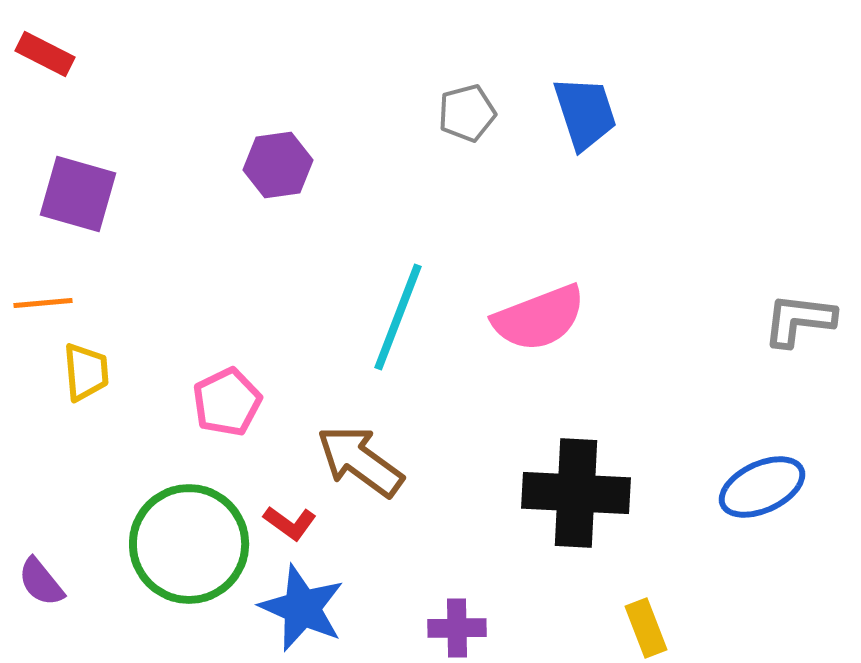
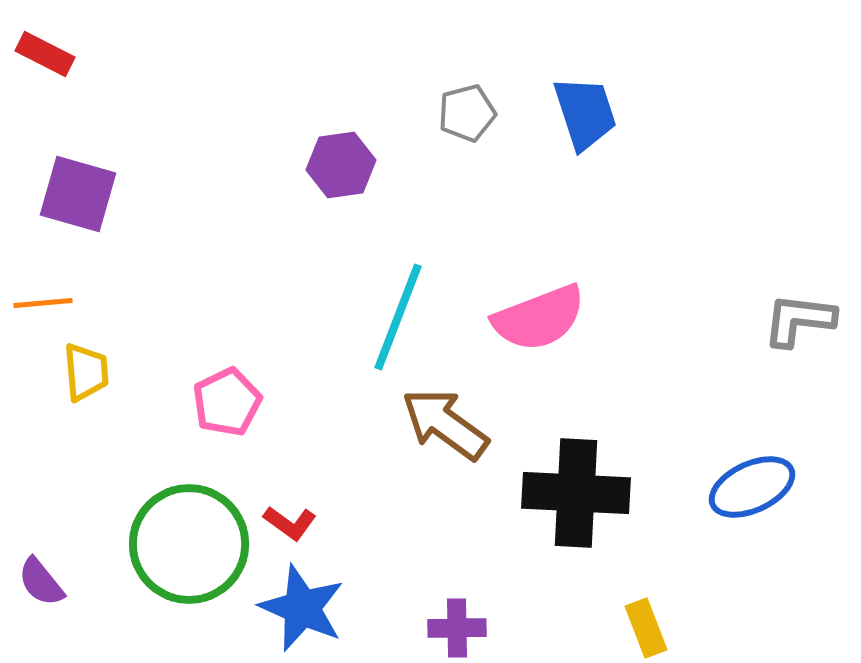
purple hexagon: moved 63 px right
brown arrow: moved 85 px right, 37 px up
blue ellipse: moved 10 px left
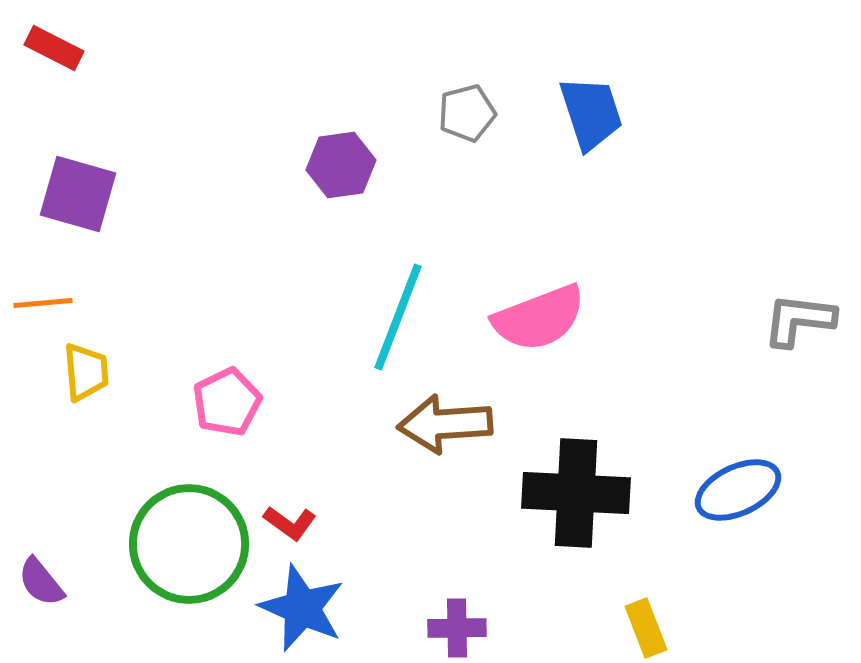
red rectangle: moved 9 px right, 6 px up
blue trapezoid: moved 6 px right
brown arrow: rotated 40 degrees counterclockwise
blue ellipse: moved 14 px left, 3 px down
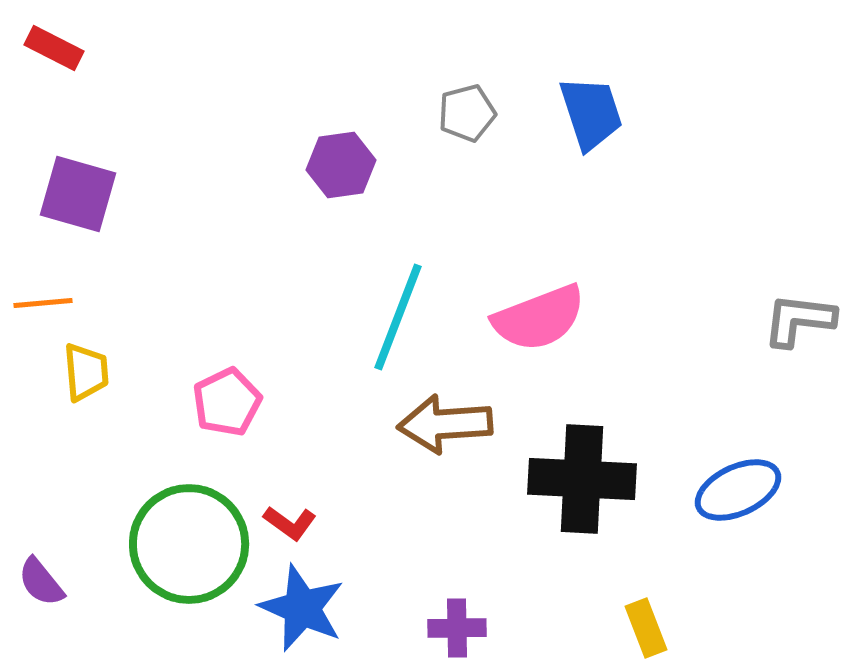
black cross: moved 6 px right, 14 px up
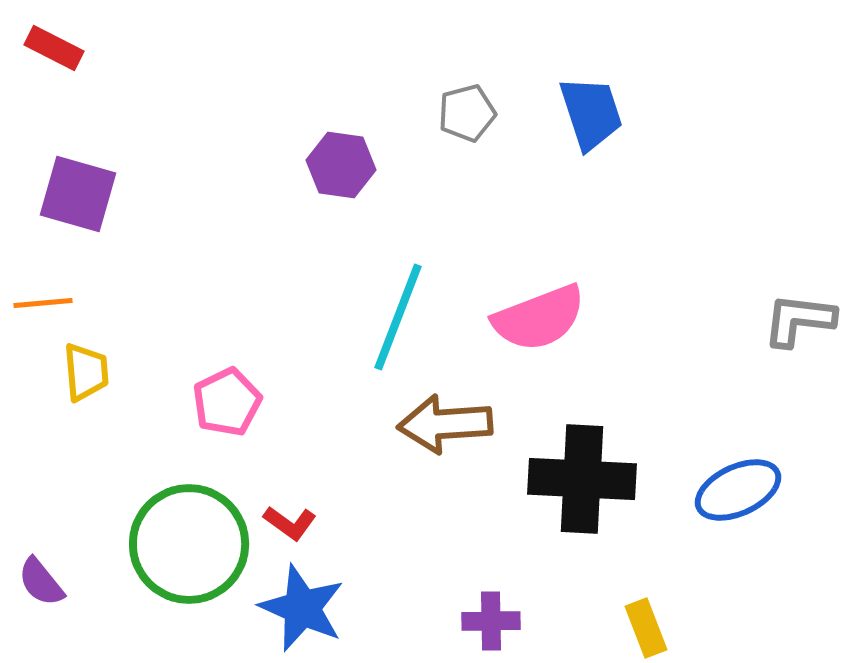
purple hexagon: rotated 16 degrees clockwise
purple cross: moved 34 px right, 7 px up
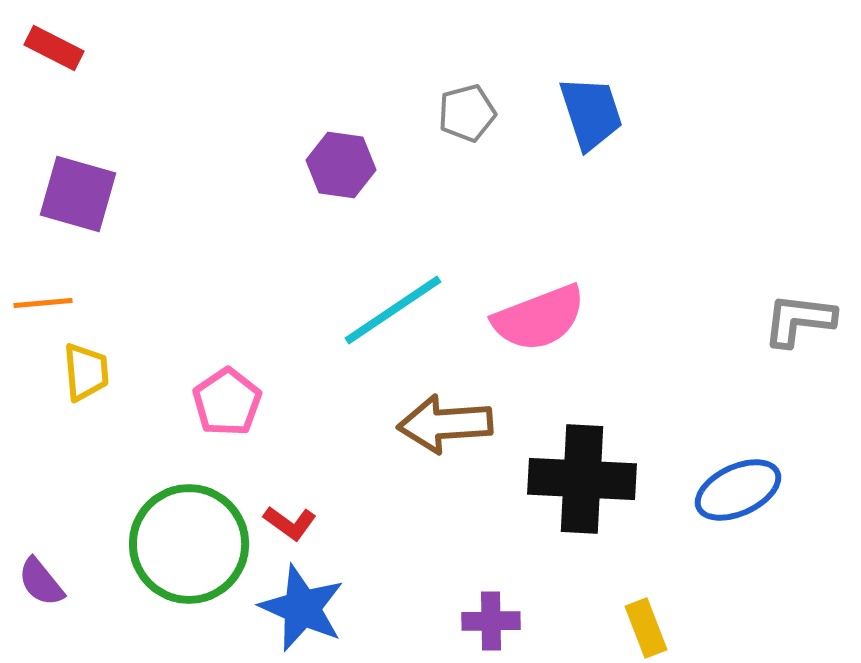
cyan line: moved 5 px left, 7 px up; rotated 35 degrees clockwise
pink pentagon: rotated 8 degrees counterclockwise
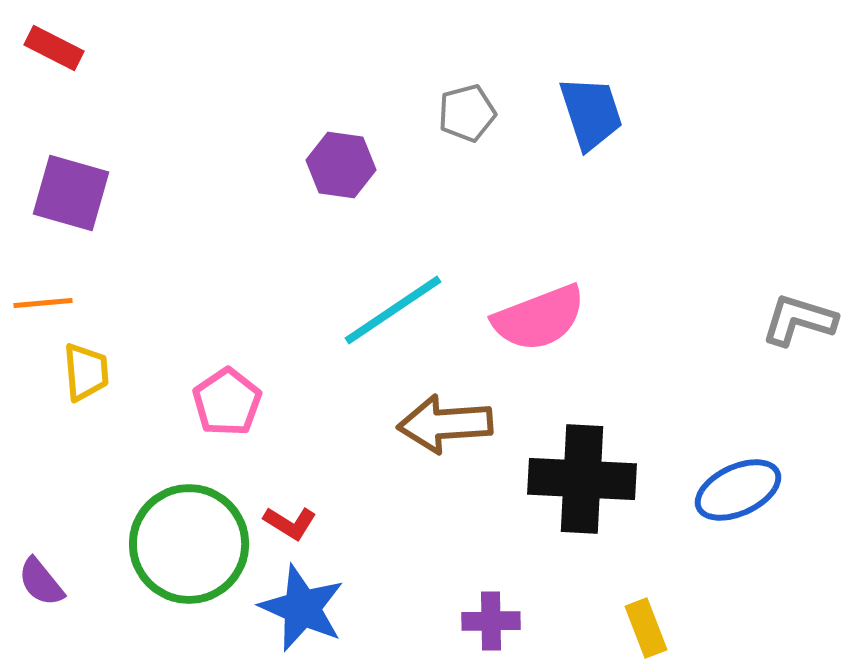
purple square: moved 7 px left, 1 px up
gray L-shape: rotated 10 degrees clockwise
red L-shape: rotated 4 degrees counterclockwise
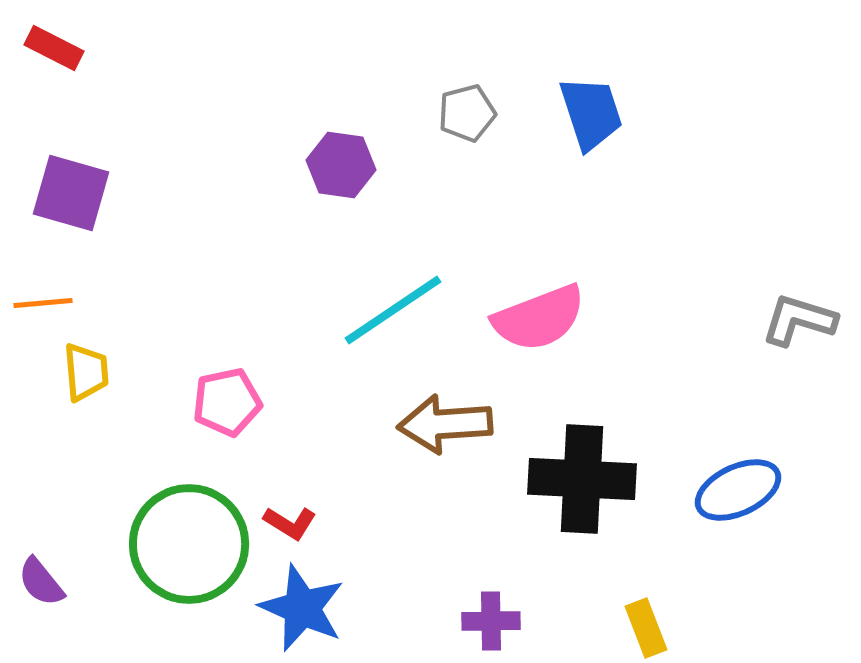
pink pentagon: rotated 22 degrees clockwise
